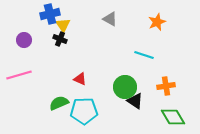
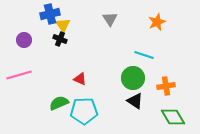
gray triangle: rotated 28 degrees clockwise
green circle: moved 8 px right, 9 px up
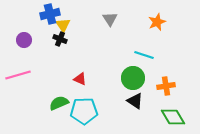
pink line: moved 1 px left
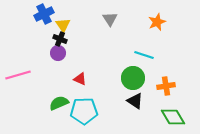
blue cross: moved 6 px left; rotated 12 degrees counterclockwise
purple circle: moved 34 px right, 13 px down
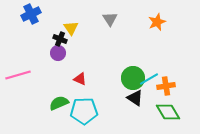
blue cross: moved 13 px left
yellow triangle: moved 8 px right, 3 px down
cyan line: moved 5 px right, 24 px down; rotated 48 degrees counterclockwise
black triangle: moved 3 px up
green diamond: moved 5 px left, 5 px up
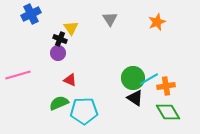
red triangle: moved 10 px left, 1 px down
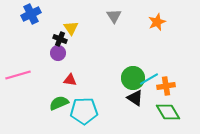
gray triangle: moved 4 px right, 3 px up
red triangle: rotated 16 degrees counterclockwise
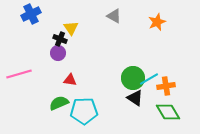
gray triangle: rotated 28 degrees counterclockwise
pink line: moved 1 px right, 1 px up
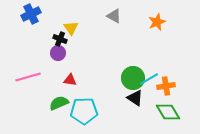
pink line: moved 9 px right, 3 px down
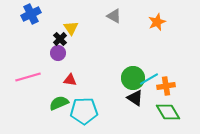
black cross: rotated 24 degrees clockwise
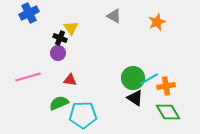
blue cross: moved 2 px left, 1 px up
black cross: moved 1 px up; rotated 24 degrees counterclockwise
cyan pentagon: moved 1 px left, 4 px down
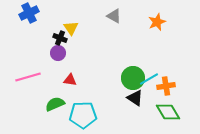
green semicircle: moved 4 px left, 1 px down
